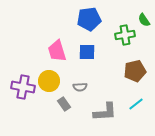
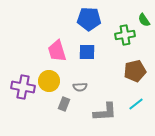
blue pentagon: rotated 10 degrees clockwise
gray rectangle: rotated 56 degrees clockwise
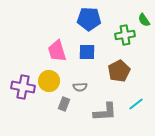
brown pentagon: moved 16 px left; rotated 15 degrees counterclockwise
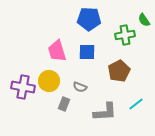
gray semicircle: rotated 24 degrees clockwise
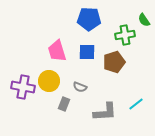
brown pentagon: moved 5 px left, 9 px up; rotated 10 degrees clockwise
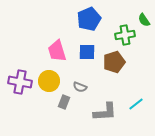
blue pentagon: rotated 25 degrees counterclockwise
purple cross: moved 3 px left, 5 px up
gray rectangle: moved 2 px up
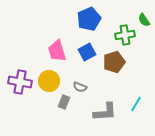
blue square: rotated 30 degrees counterclockwise
cyan line: rotated 21 degrees counterclockwise
